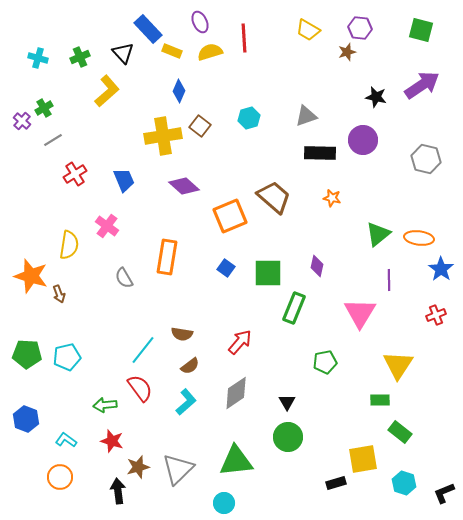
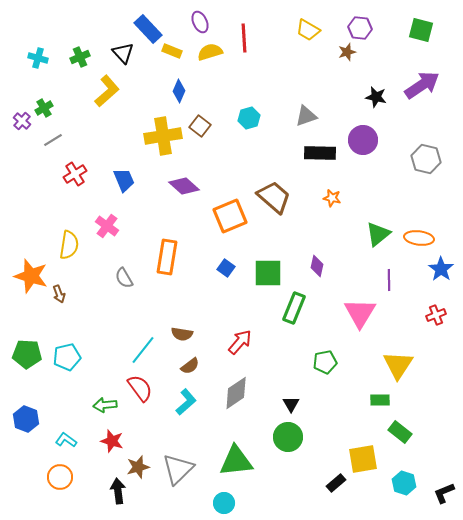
black triangle at (287, 402): moved 4 px right, 2 px down
black rectangle at (336, 483): rotated 24 degrees counterclockwise
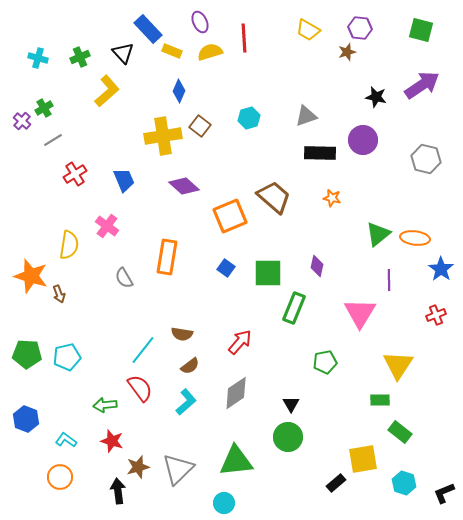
orange ellipse at (419, 238): moved 4 px left
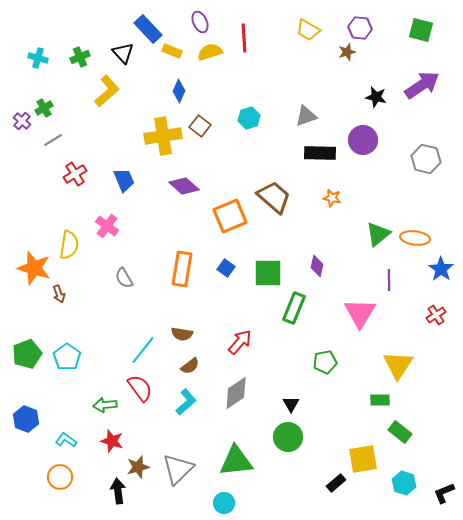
orange rectangle at (167, 257): moved 15 px right, 12 px down
orange star at (31, 276): moved 3 px right, 8 px up
red cross at (436, 315): rotated 12 degrees counterclockwise
green pentagon at (27, 354): rotated 24 degrees counterclockwise
cyan pentagon at (67, 357): rotated 24 degrees counterclockwise
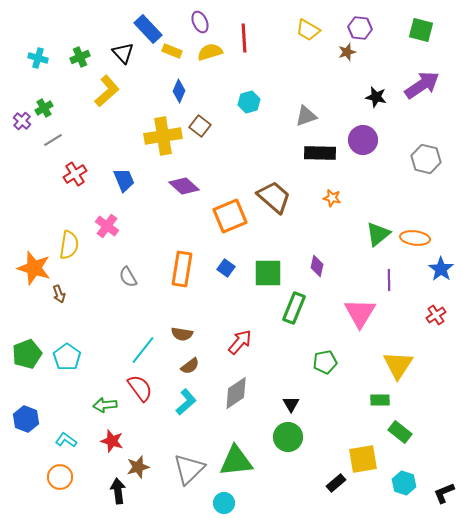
cyan hexagon at (249, 118): moved 16 px up
gray semicircle at (124, 278): moved 4 px right, 1 px up
gray triangle at (178, 469): moved 11 px right
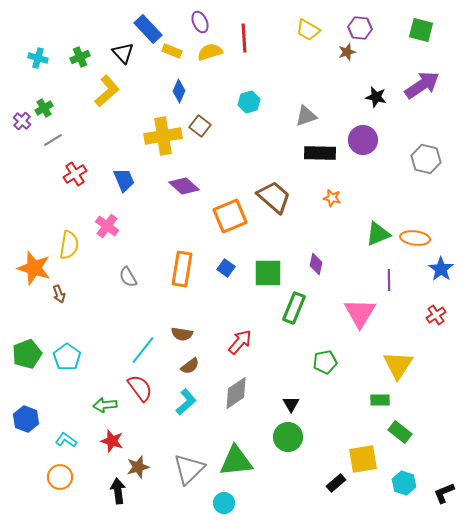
green triangle at (378, 234): rotated 16 degrees clockwise
purple diamond at (317, 266): moved 1 px left, 2 px up
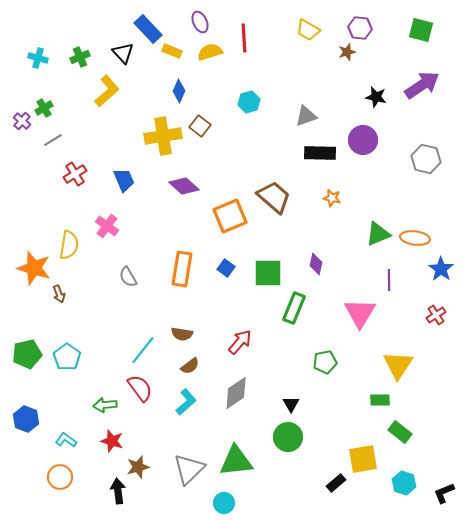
green pentagon at (27, 354): rotated 8 degrees clockwise
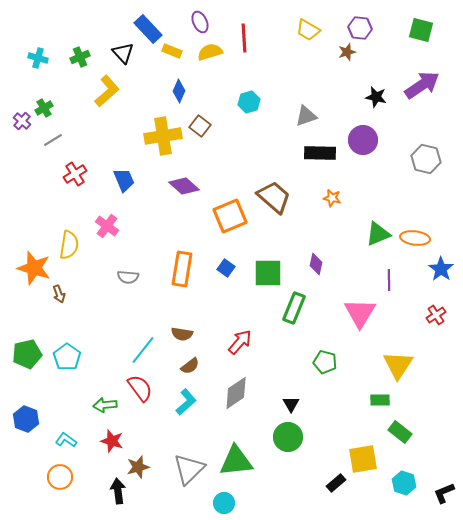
gray semicircle at (128, 277): rotated 55 degrees counterclockwise
green pentagon at (325, 362): rotated 25 degrees clockwise
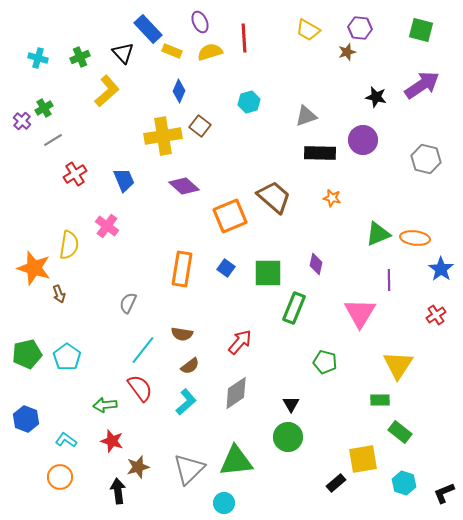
gray semicircle at (128, 277): moved 26 px down; rotated 110 degrees clockwise
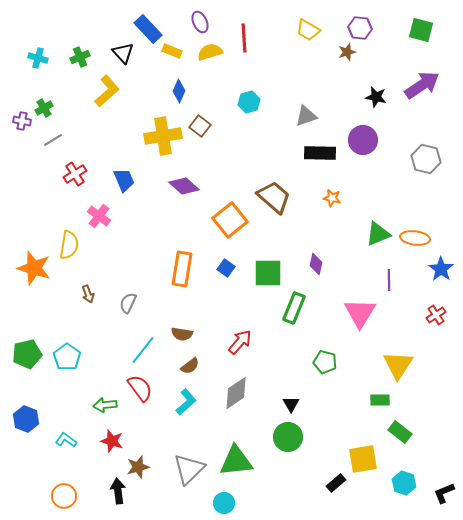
purple cross at (22, 121): rotated 30 degrees counterclockwise
orange square at (230, 216): moved 4 px down; rotated 16 degrees counterclockwise
pink cross at (107, 226): moved 8 px left, 10 px up
brown arrow at (59, 294): moved 29 px right
orange circle at (60, 477): moved 4 px right, 19 px down
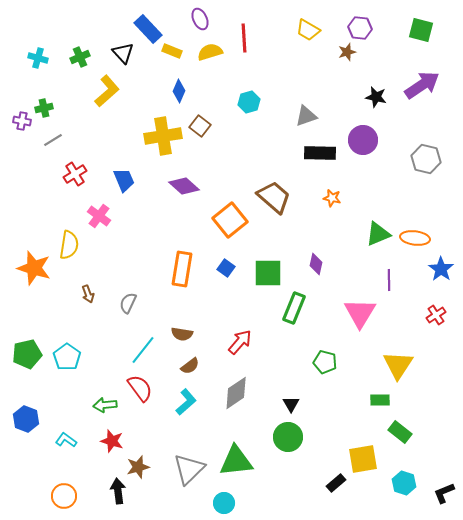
purple ellipse at (200, 22): moved 3 px up
green cross at (44, 108): rotated 18 degrees clockwise
